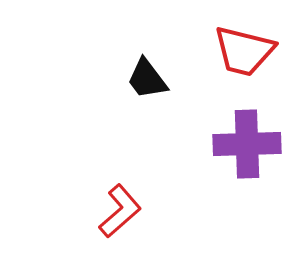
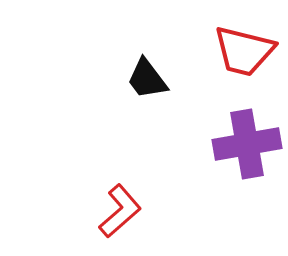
purple cross: rotated 8 degrees counterclockwise
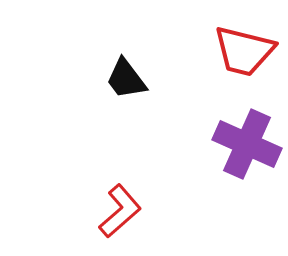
black trapezoid: moved 21 px left
purple cross: rotated 34 degrees clockwise
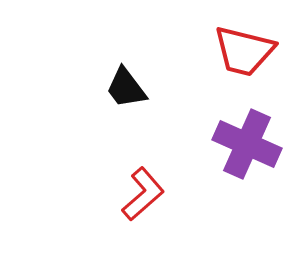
black trapezoid: moved 9 px down
red L-shape: moved 23 px right, 17 px up
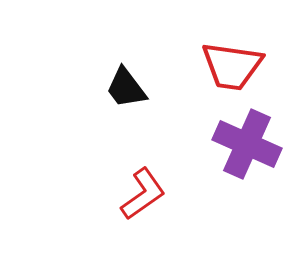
red trapezoid: moved 12 px left, 15 px down; rotated 6 degrees counterclockwise
red L-shape: rotated 6 degrees clockwise
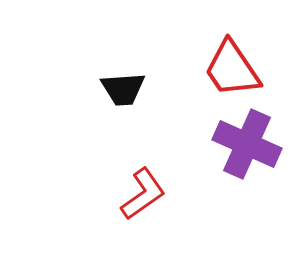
red trapezoid: moved 3 px down; rotated 48 degrees clockwise
black trapezoid: moved 3 px left, 1 px down; rotated 57 degrees counterclockwise
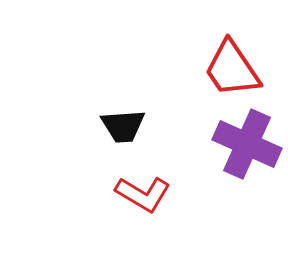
black trapezoid: moved 37 px down
red L-shape: rotated 66 degrees clockwise
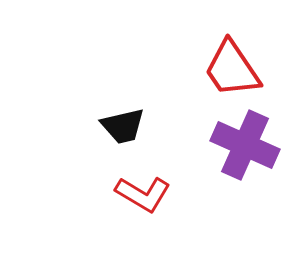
black trapezoid: rotated 9 degrees counterclockwise
purple cross: moved 2 px left, 1 px down
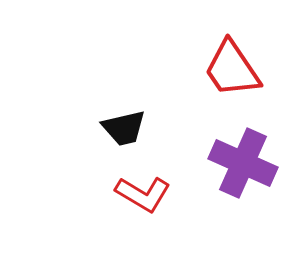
black trapezoid: moved 1 px right, 2 px down
purple cross: moved 2 px left, 18 px down
